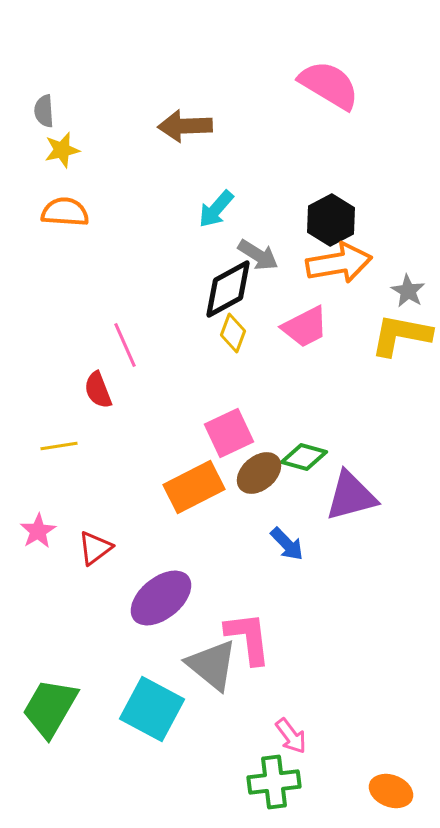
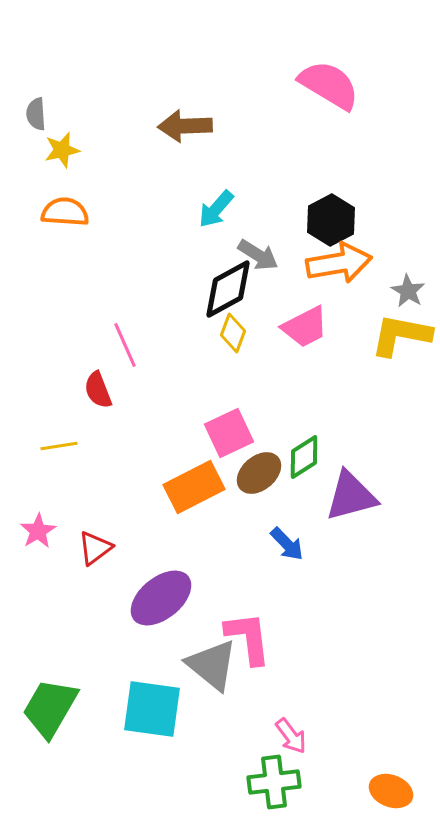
gray semicircle: moved 8 px left, 3 px down
green diamond: rotated 48 degrees counterclockwise
cyan square: rotated 20 degrees counterclockwise
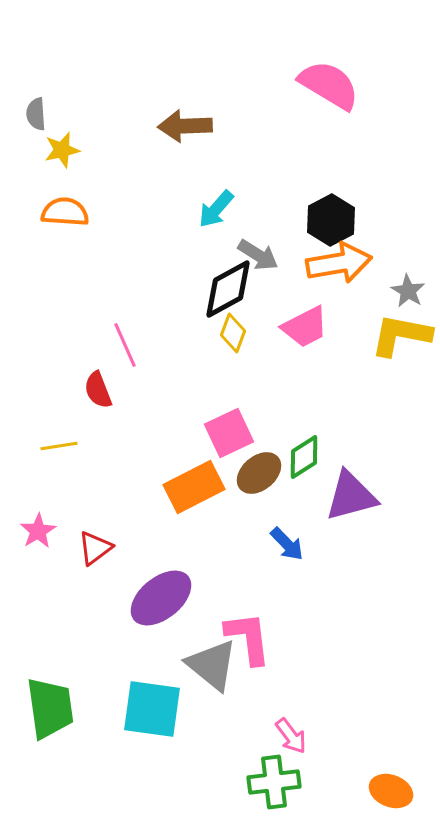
green trapezoid: rotated 142 degrees clockwise
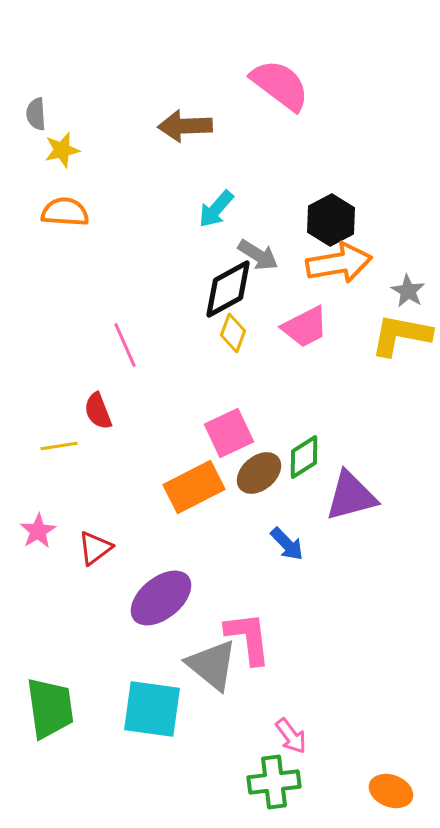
pink semicircle: moved 49 px left; rotated 6 degrees clockwise
red semicircle: moved 21 px down
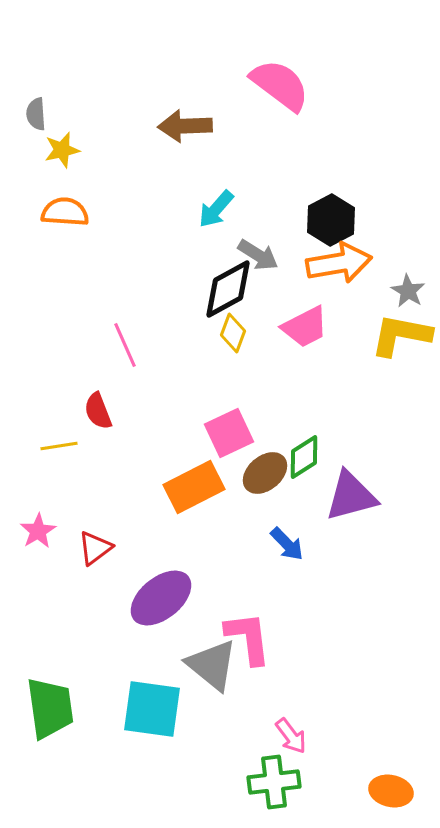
brown ellipse: moved 6 px right
orange ellipse: rotated 9 degrees counterclockwise
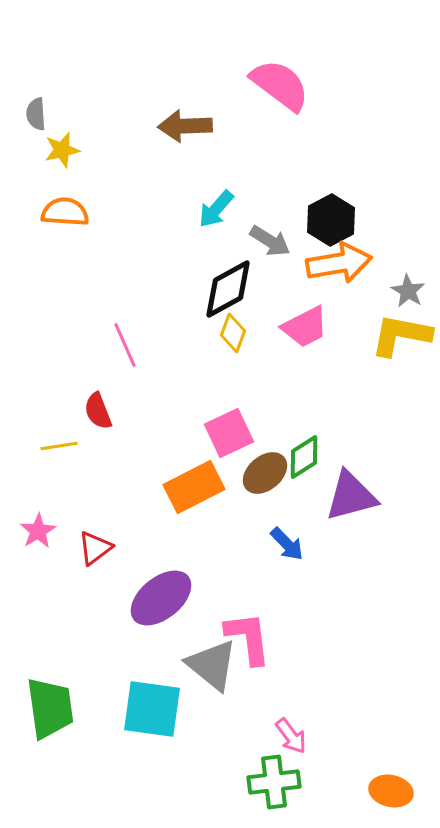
gray arrow: moved 12 px right, 14 px up
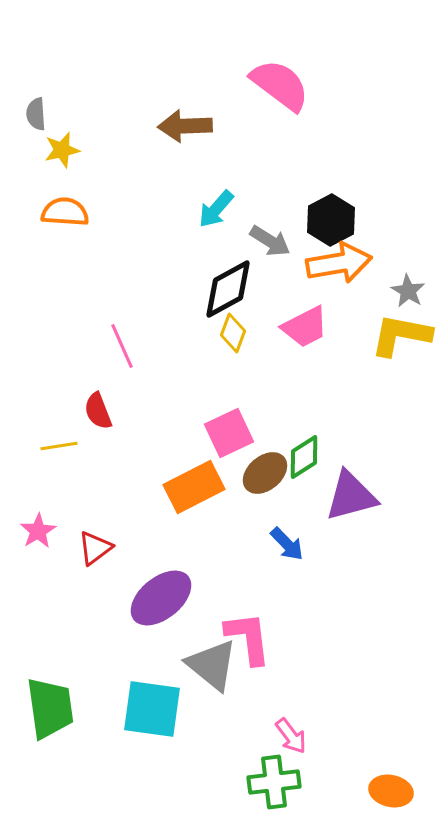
pink line: moved 3 px left, 1 px down
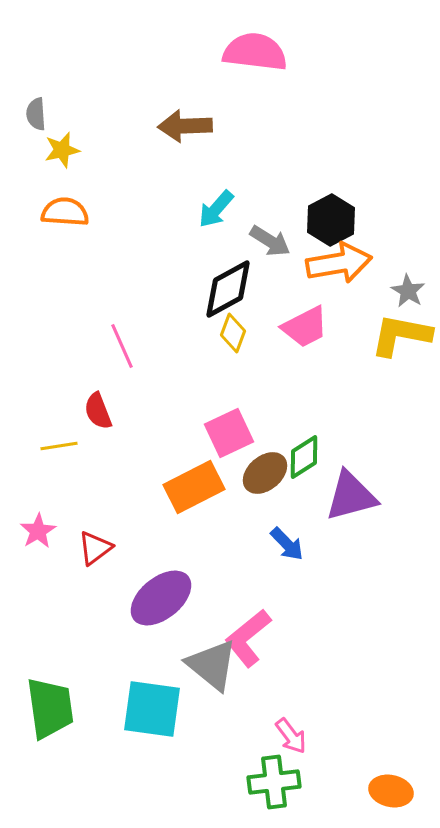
pink semicircle: moved 25 px left, 33 px up; rotated 30 degrees counterclockwise
pink L-shape: rotated 122 degrees counterclockwise
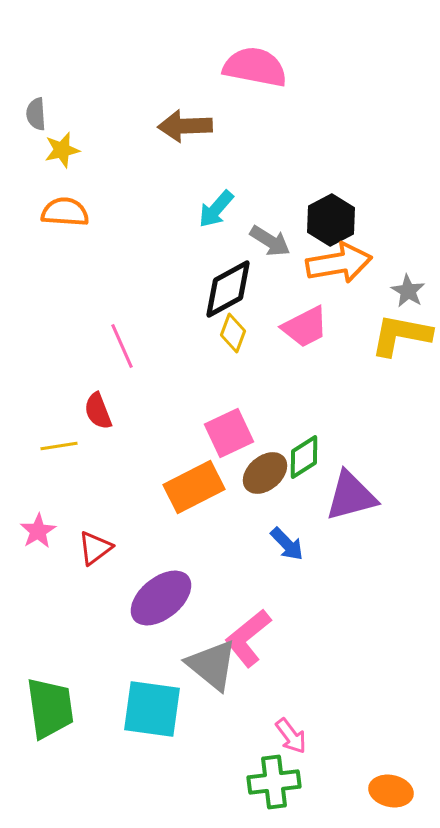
pink semicircle: moved 15 px down; rotated 4 degrees clockwise
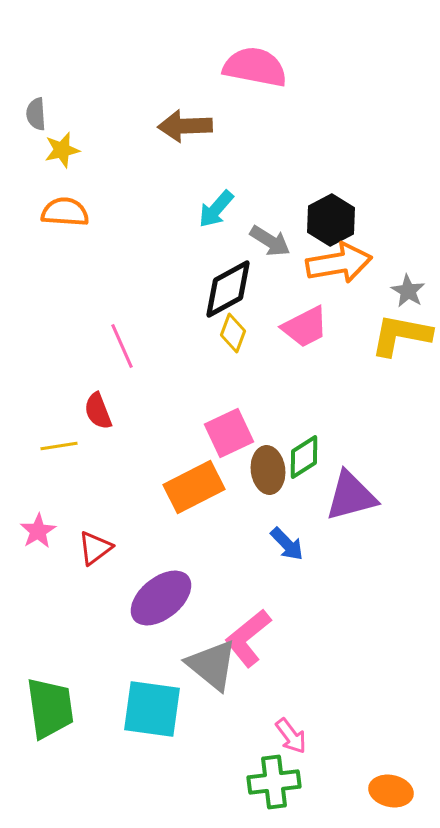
brown ellipse: moved 3 px right, 3 px up; rotated 57 degrees counterclockwise
